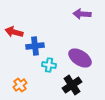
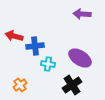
red arrow: moved 4 px down
cyan cross: moved 1 px left, 1 px up
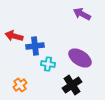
purple arrow: rotated 24 degrees clockwise
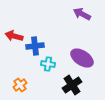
purple ellipse: moved 2 px right
